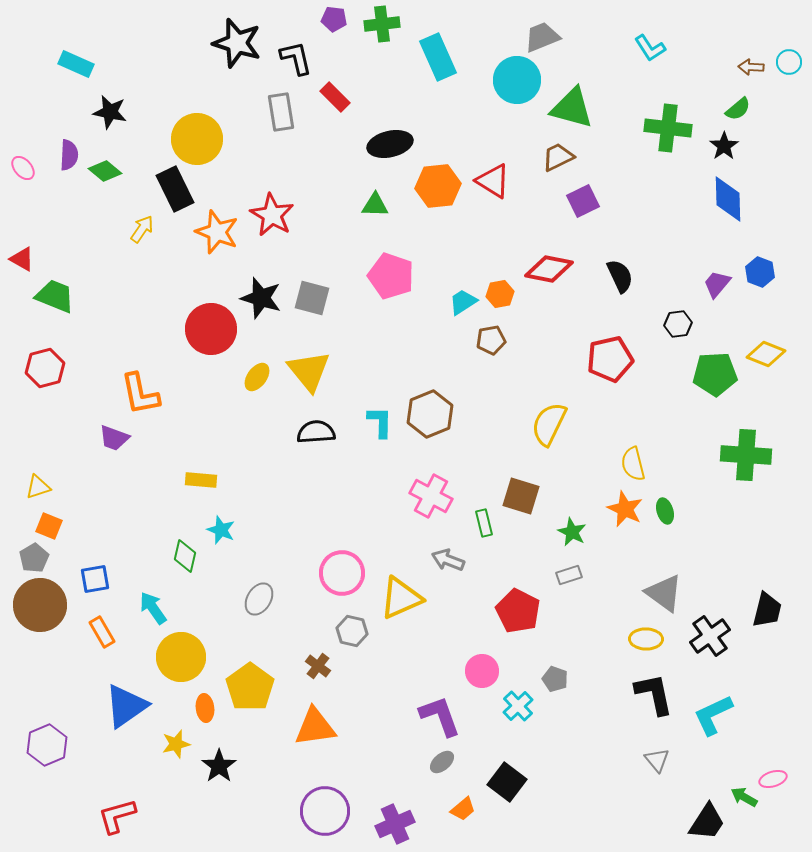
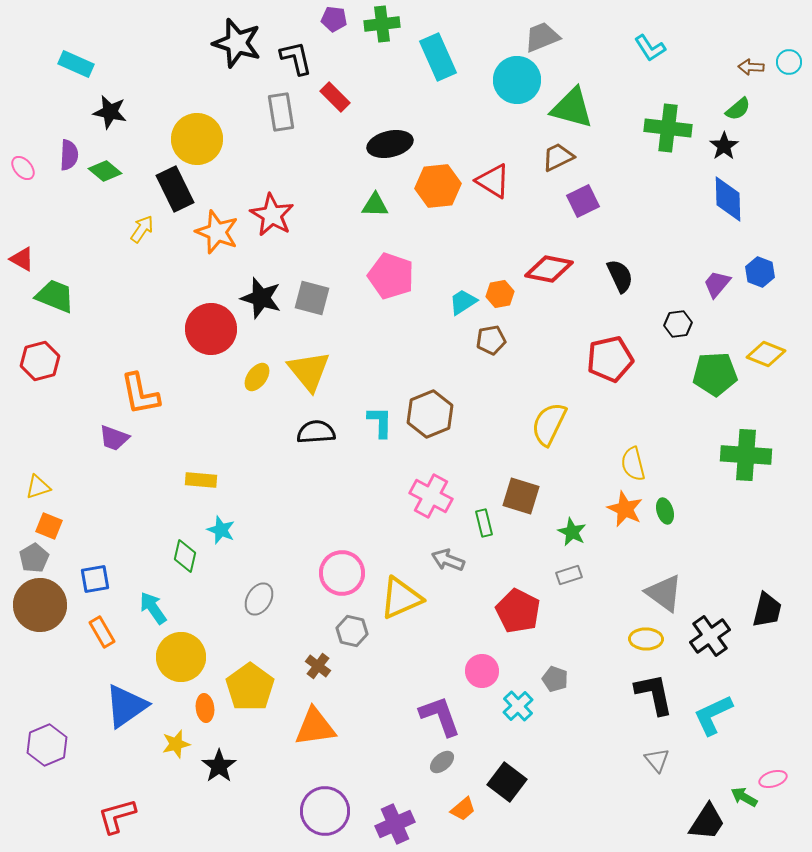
red hexagon at (45, 368): moved 5 px left, 7 px up
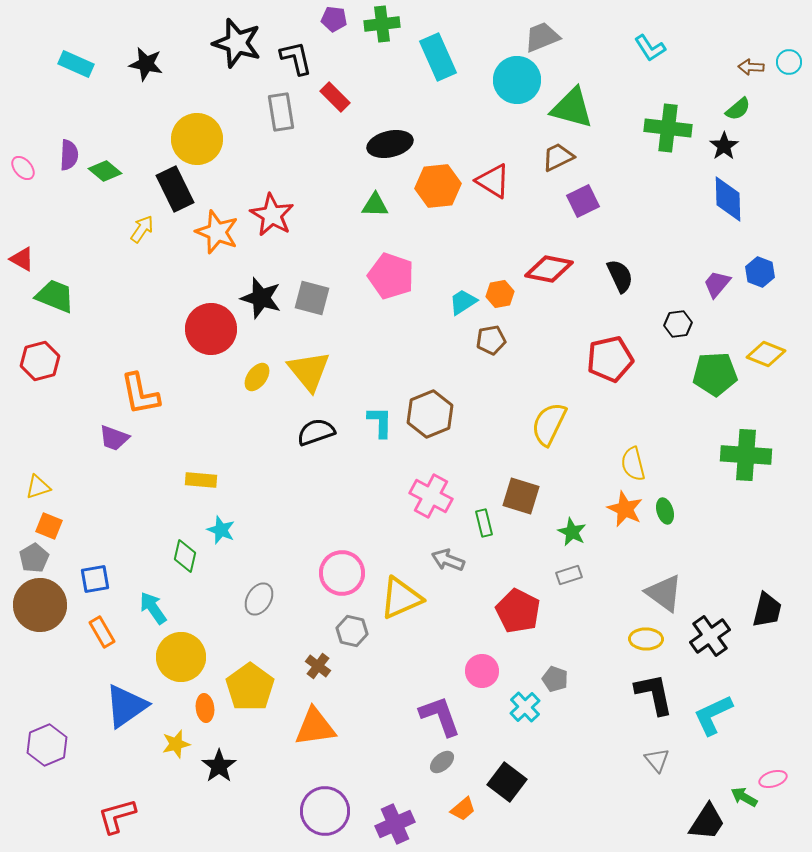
black star at (110, 112): moved 36 px right, 48 px up
black semicircle at (316, 432): rotated 15 degrees counterclockwise
cyan cross at (518, 706): moved 7 px right, 1 px down
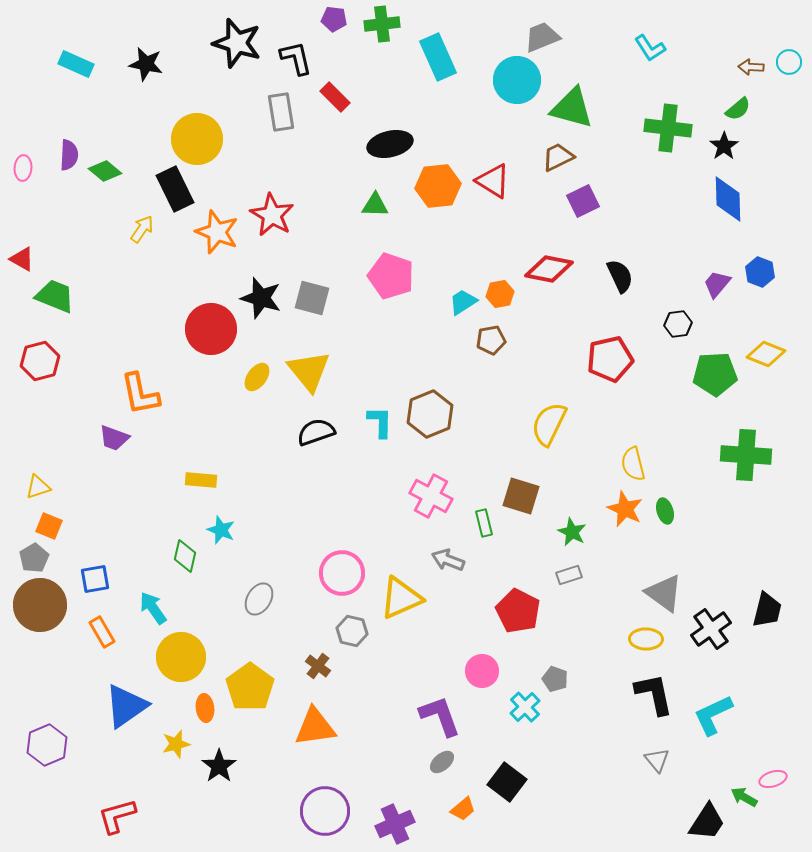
pink ellipse at (23, 168): rotated 45 degrees clockwise
black cross at (710, 636): moved 1 px right, 7 px up
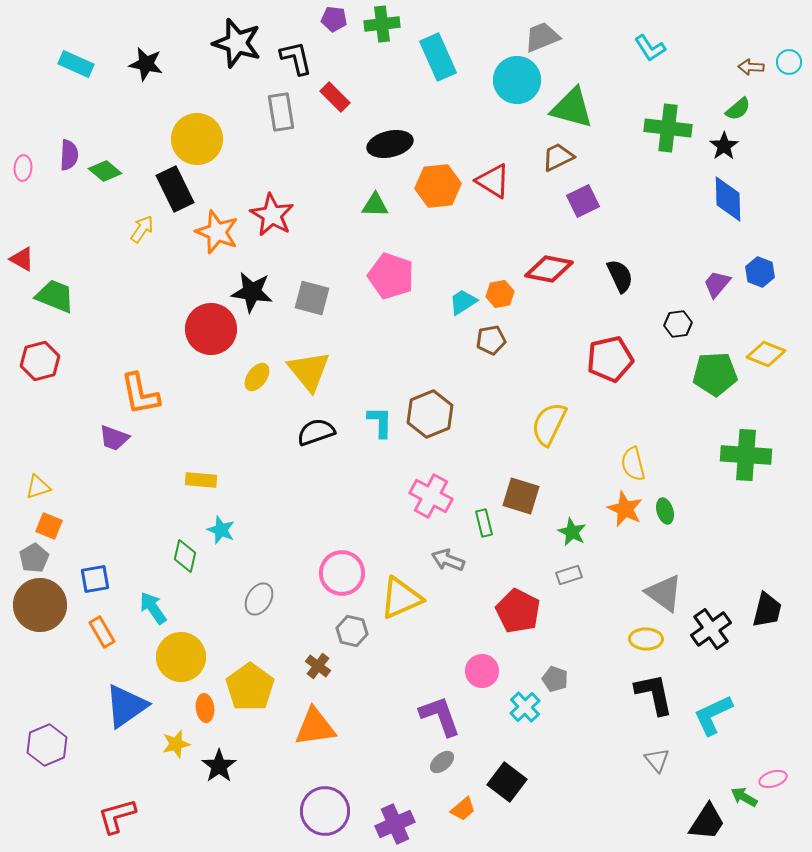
black star at (261, 298): moved 9 px left, 6 px up; rotated 9 degrees counterclockwise
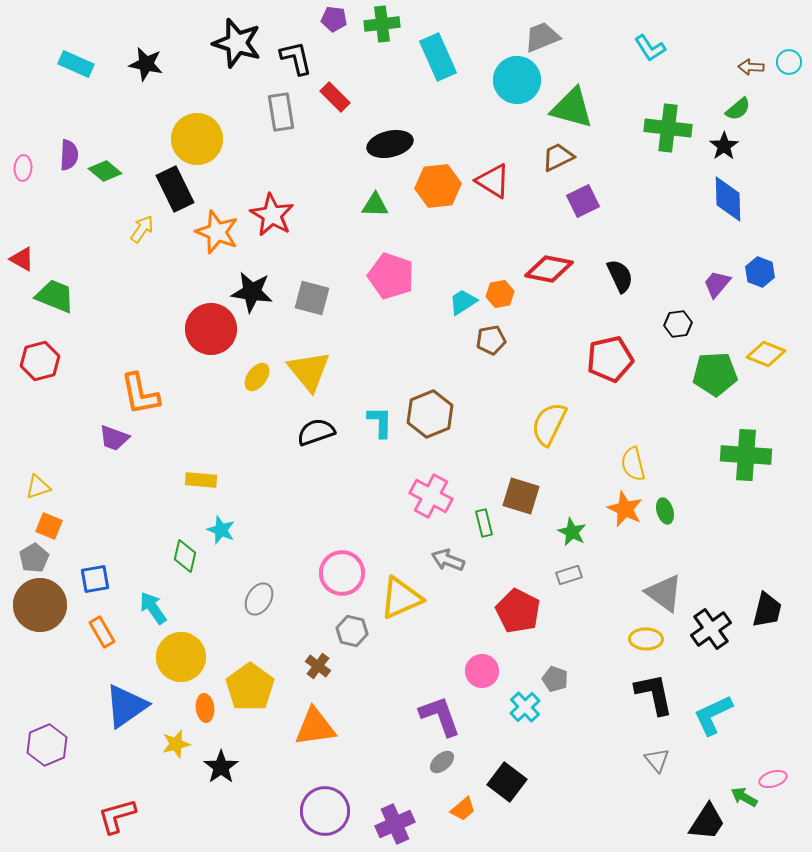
black star at (219, 766): moved 2 px right, 1 px down
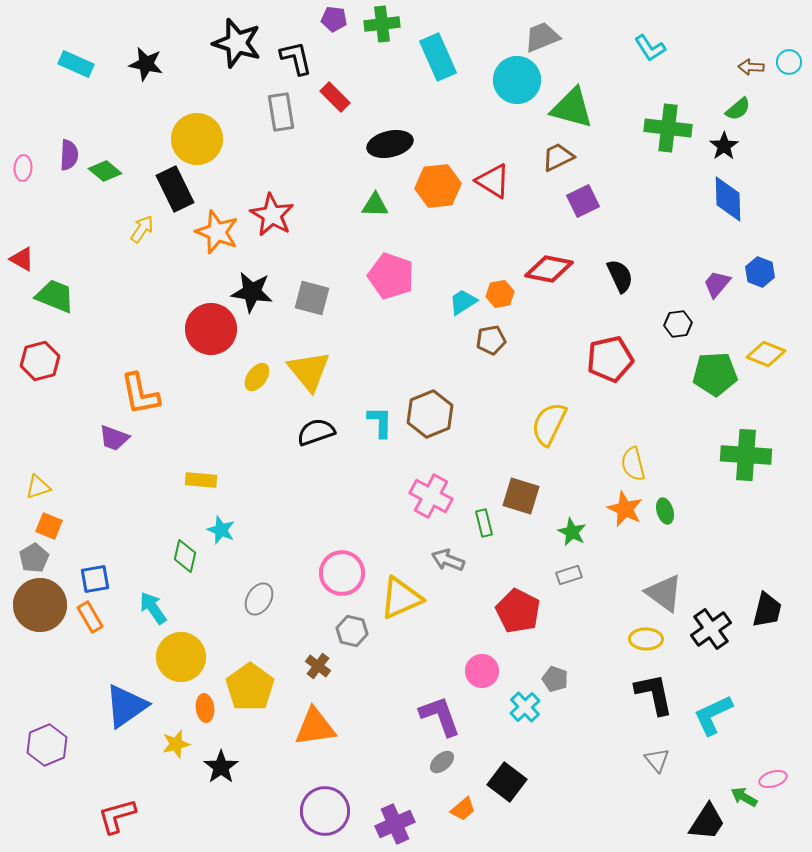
orange rectangle at (102, 632): moved 12 px left, 15 px up
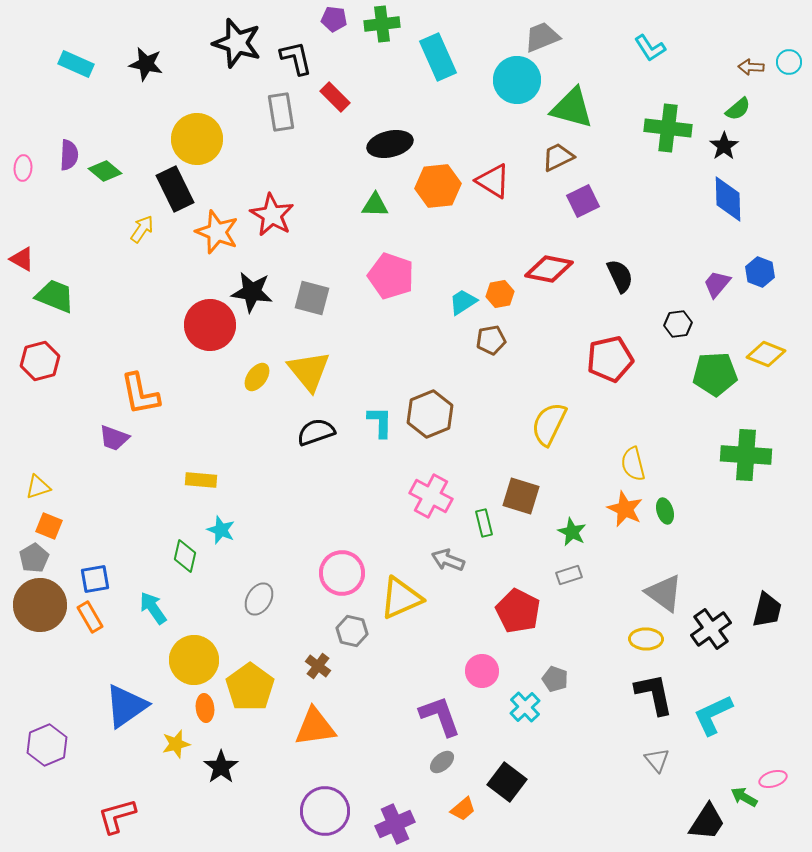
red circle at (211, 329): moved 1 px left, 4 px up
yellow circle at (181, 657): moved 13 px right, 3 px down
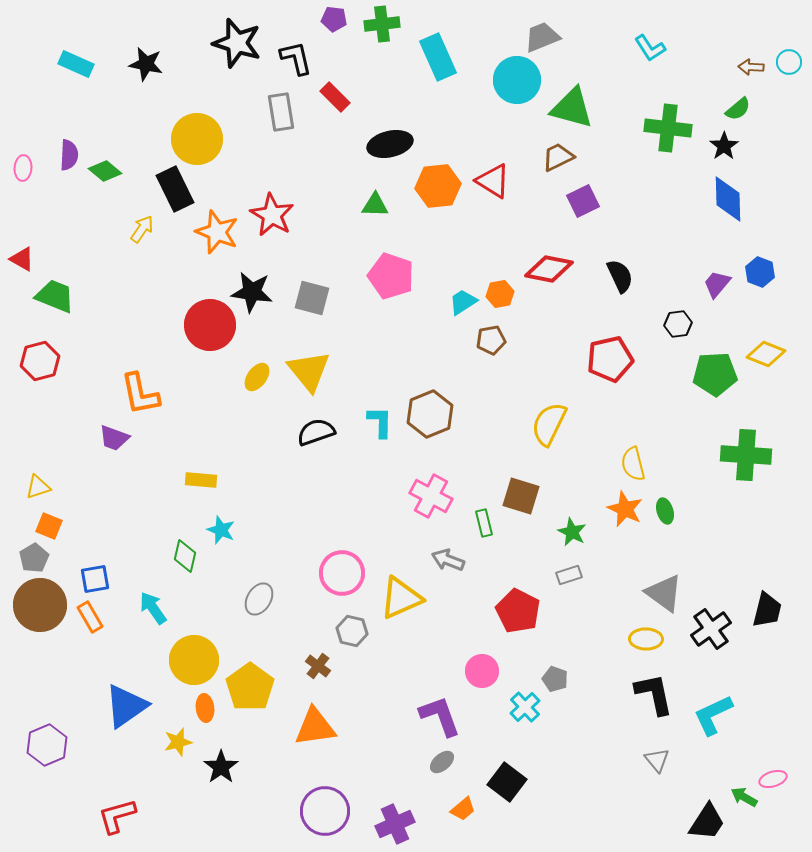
yellow star at (176, 744): moved 2 px right, 2 px up
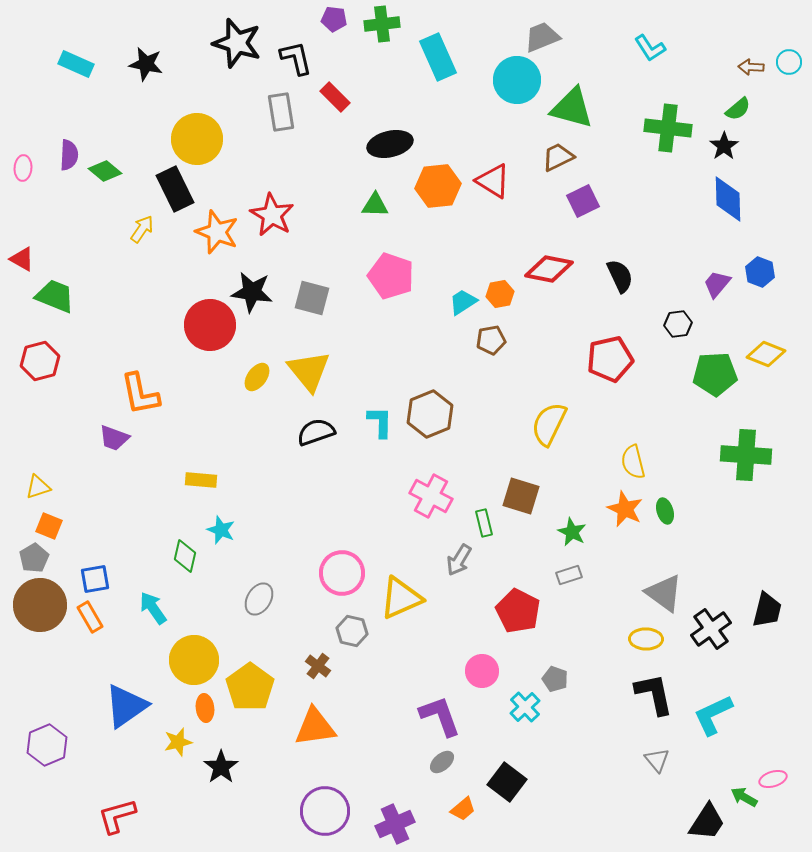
yellow semicircle at (633, 464): moved 2 px up
gray arrow at (448, 560): moved 11 px right; rotated 80 degrees counterclockwise
